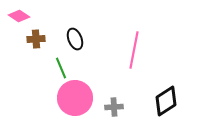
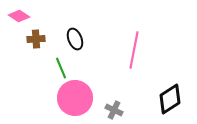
black diamond: moved 4 px right, 2 px up
gray cross: moved 3 px down; rotated 30 degrees clockwise
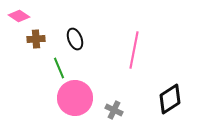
green line: moved 2 px left
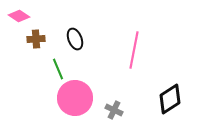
green line: moved 1 px left, 1 px down
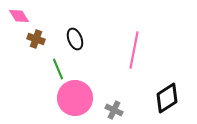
pink diamond: rotated 25 degrees clockwise
brown cross: rotated 24 degrees clockwise
black diamond: moved 3 px left, 1 px up
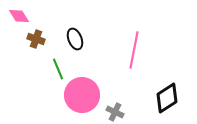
pink circle: moved 7 px right, 3 px up
gray cross: moved 1 px right, 2 px down
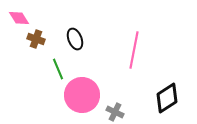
pink diamond: moved 2 px down
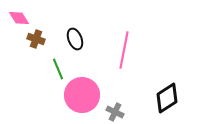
pink line: moved 10 px left
